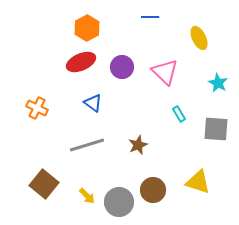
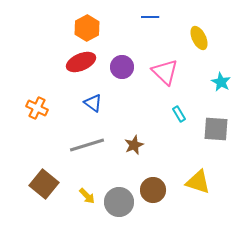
cyan star: moved 3 px right, 1 px up
brown star: moved 4 px left
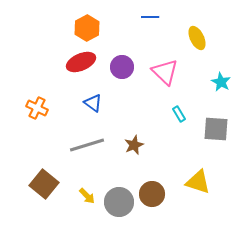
yellow ellipse: moved 2 px left
brown circle: moved 1 px left, 4 px down
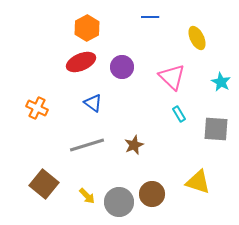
pink triangle: moved 7 px right, 5 px down
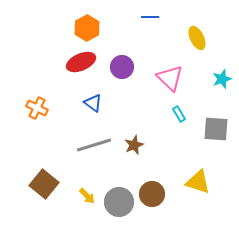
pink triangle: moved 2 px left, 1 px down
cyan star: moved 1 px right, 3 px up; rotated 24 degrees clockwise
gray line: moved 7 px right
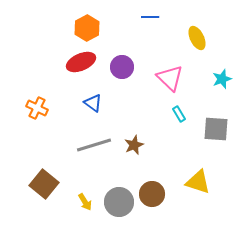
yellow arrow: moved 2 px left, 6 px down; rotated 12 degrees clockwise
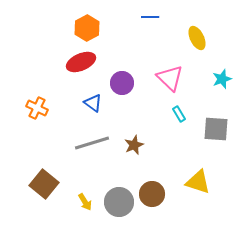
purple circle: moved 16 px down
gray line: moved 2 px left, 2 px up
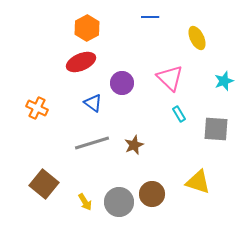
cyan star: moved 2 px right, 2 px down
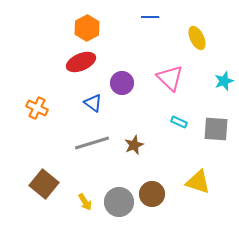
cyan rectangle: moved 8 px down; rotated 35 degrees counterclockwise
